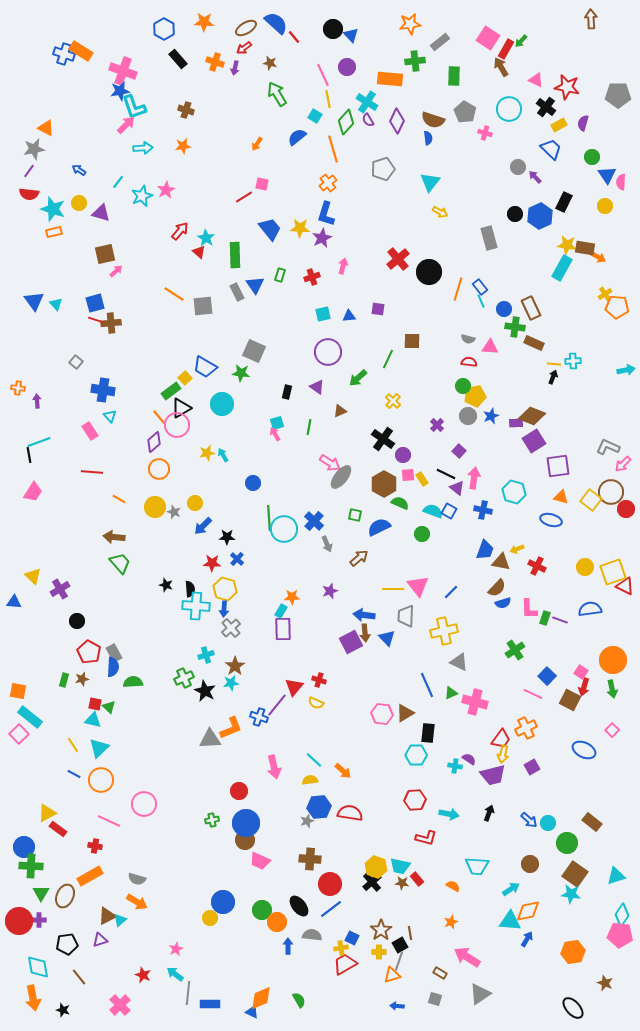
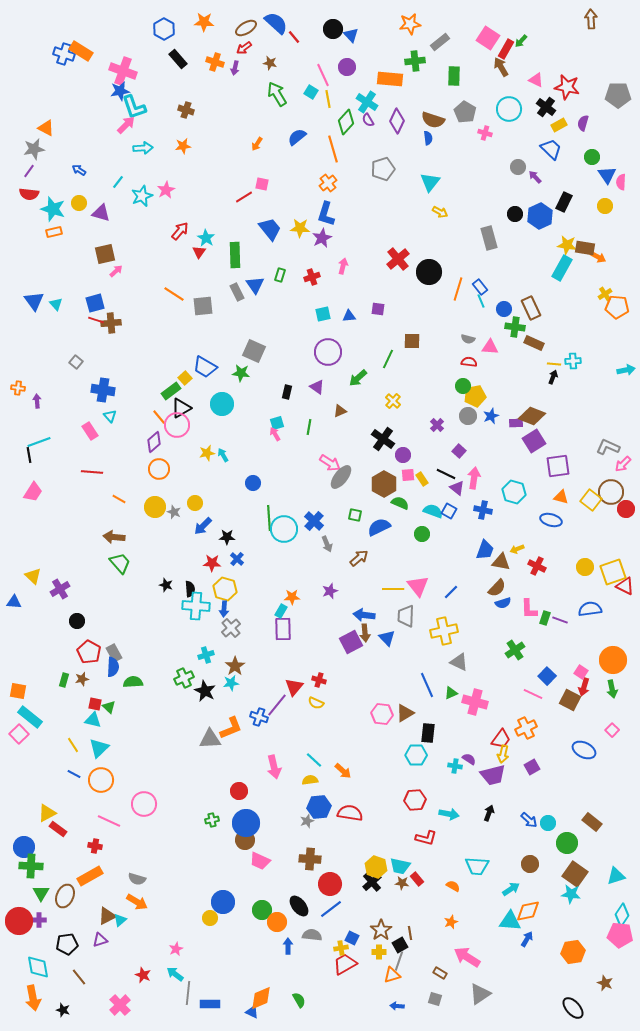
cyan square at (315, 116): moved 4 px left, 24 px up
red triangle at (199, 252): rotated 24 degrees clockwise
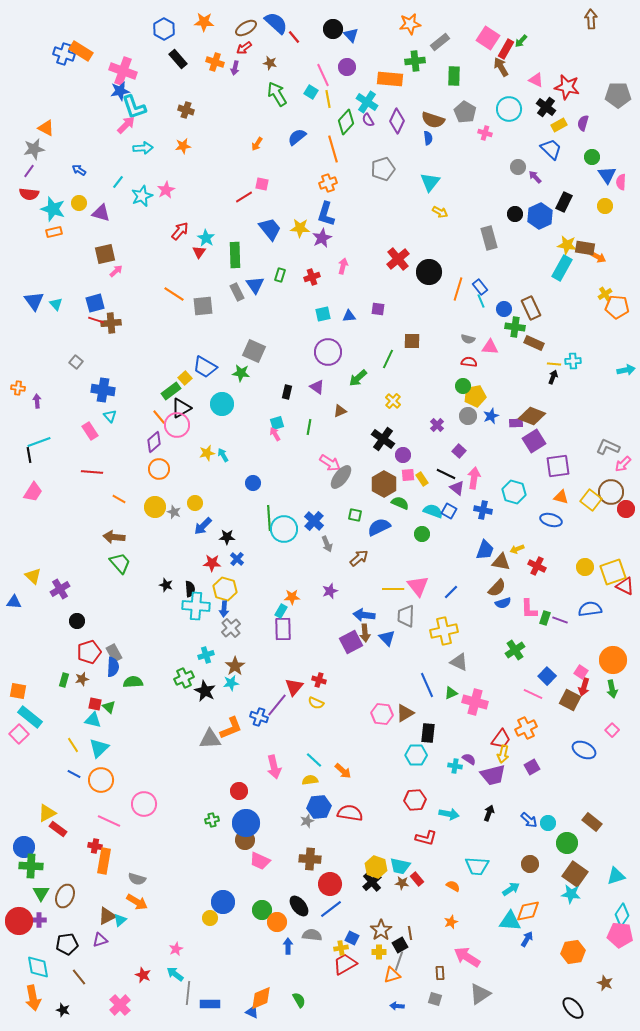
orange cross at (328, 183): rotated 18 degrees clockwise
red pentagon at (89, 652): rotated 25 degrees clockwise
orange rectangle at (90, 876): moved 14 px right, 15 px up; rotated 50 degrees counterclockwise
brown rectangle at (440, 973): rotated 56 degrees clockwise
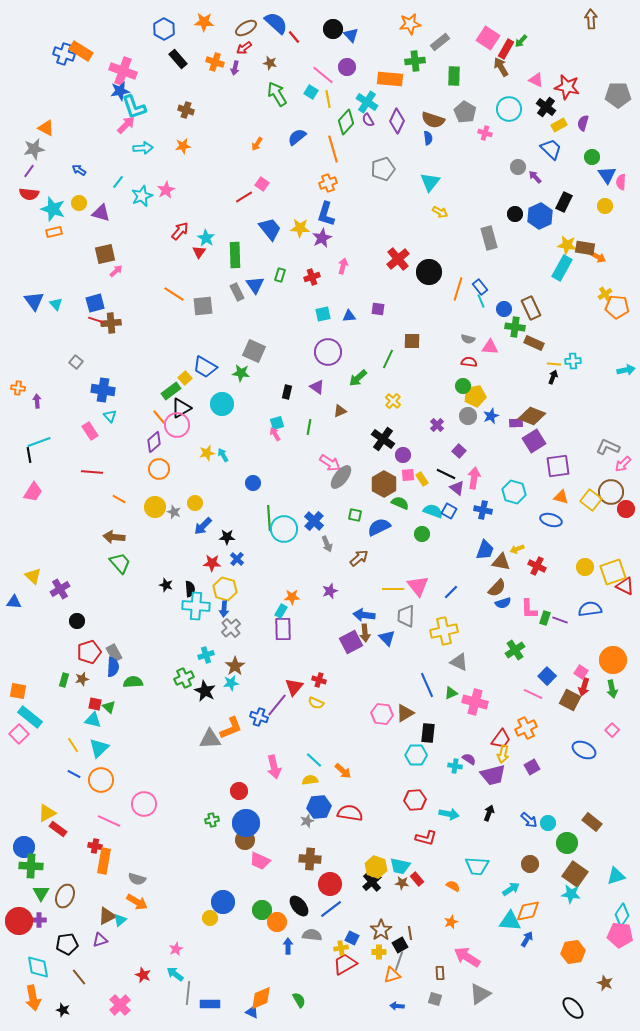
pink line at (323, 75): rotated 25 degrees counterclockwise
pink square at (262, 184): rotated 24 degrees clockwise
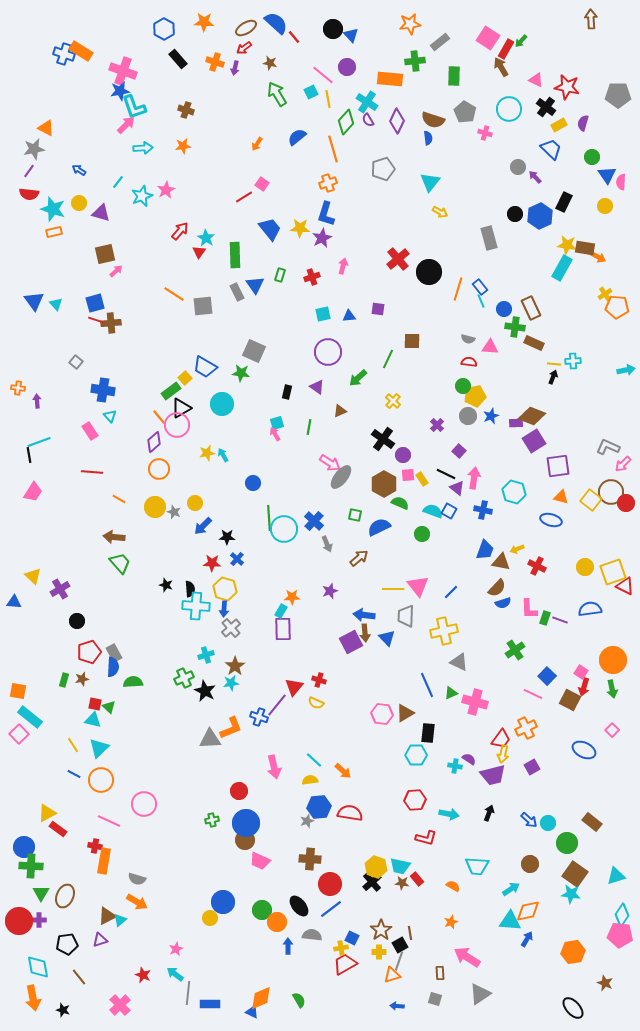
cyan square at (311, 92): rotated 32 degrees clockwise
red circle at (626, 509): moved 6 px up
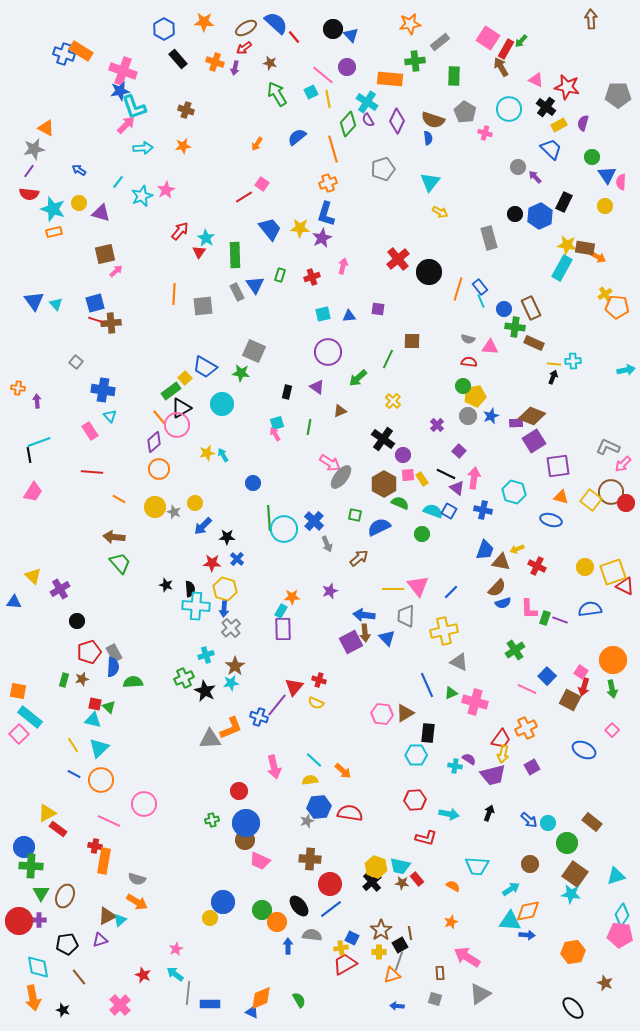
green diamond at (346, 122): moved 2 px right, 2 px down
orange line at (174, 294): rotated 60 degrees clockwise
pink line at (533, 694): moved 6 px left, 5 px up
blue arrow at (527, 939): moved 4 px up; rotated 63 degrees clockwise
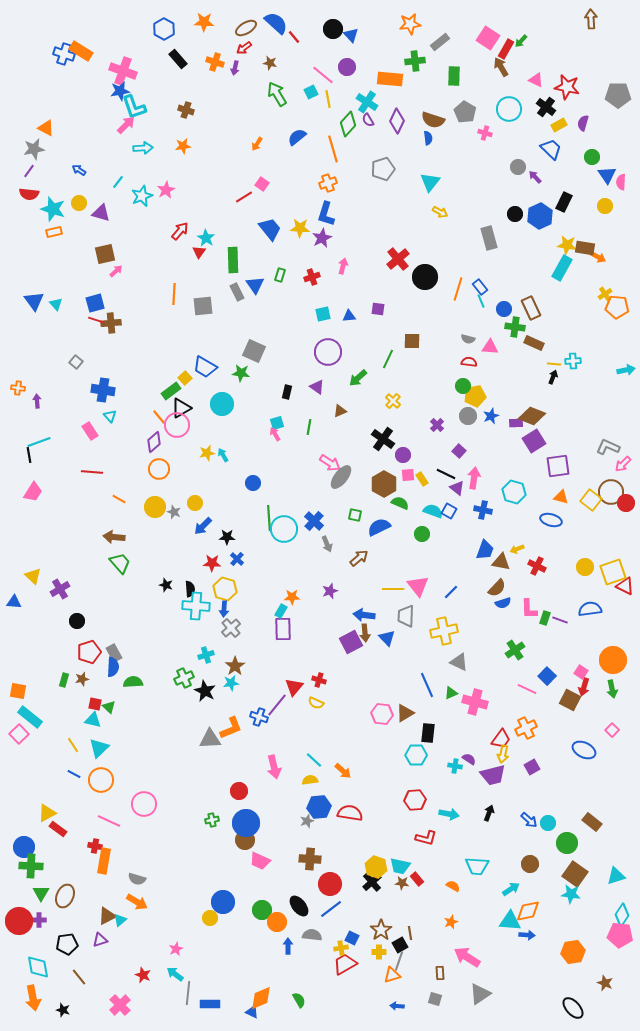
green rectangle at (235, 255): moved 2 px left, 5 px down
black circle at (429, 272): moved 4 px left, 5 px down
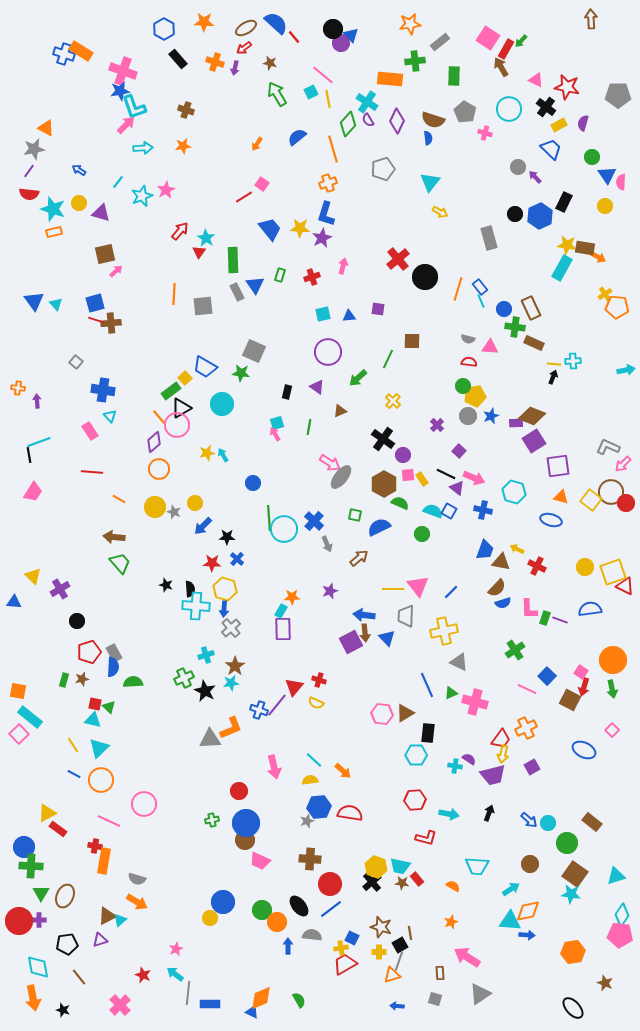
purple circle at (347, 67): moved 6 px left, 24 px up
pink arrow at (474, 478): rotated 105 degrees clockwise
yellow arrow at (517, 549): rotated 48 degrees clockwise
blue cross at (259, 717): moved 7 px up
brown star at (381, 930): moved 3 px up; rotated 20 degrees counterclockwise
